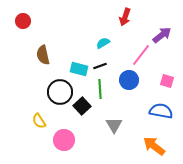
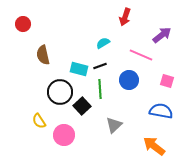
red circle: moved 3 px down
pink line: rotated 75 degrees clockwise
gray triangle: rotated 18 degrees clockwise
pink circle: moved 5 px up
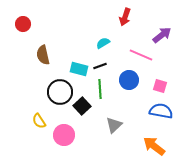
pink square: moved 7 px left, 5 px down
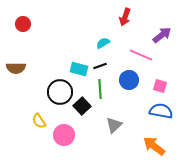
brown semicircle: moved 27 px left, 13 px down; rotated 78 degrees counterclockwise
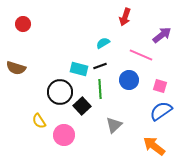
brown semicircle: rotated 18 degrees clockwise
blue semicircle: rotated 45 degrees counterclockwise
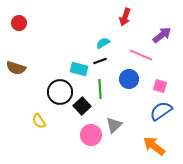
red circle: moved 4 px left, 1 px up
black line: moved 5 px up
blue circle: moved 1 px up
pink circle: moved 27 px right
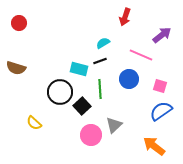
yellow semicircle: moved 5 px left, 2 px down; rotated 14 degrees counterclockwise
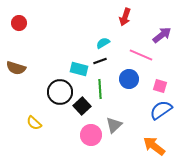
blue semicircle: moved 1 px up
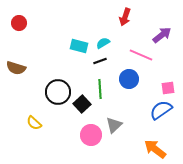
cyan rectangle: moved 23 px up
pink square: moved 8 px right, 2 px down; rotated 24 degrees counterclockwise
black circle: moved 2 px left
black square: moved 2 px up
orange arrow: moved 1 px right, 3 px down
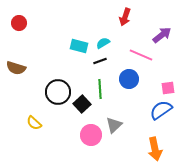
orange arrow: rotated 140 degrees counterclockwise
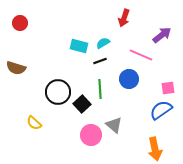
red arrow: moved 1 px left, 1 px down
red circle: moved 1 px right
gray triangle: rotated 36 degrees counterclockwise
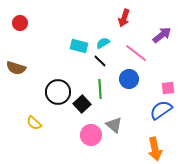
pink line: moved 5 px left, 2 px up; rotated 15 degrees clockwise
black line: rotated 64 degrees clockwise
